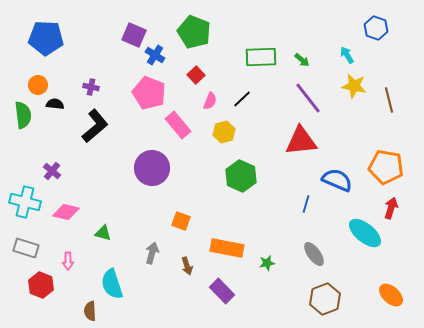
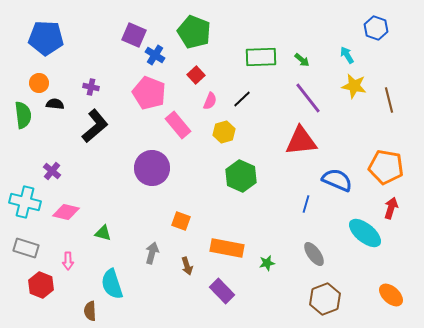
orange circle at (38, 85): moved 1 px right, 2 px up
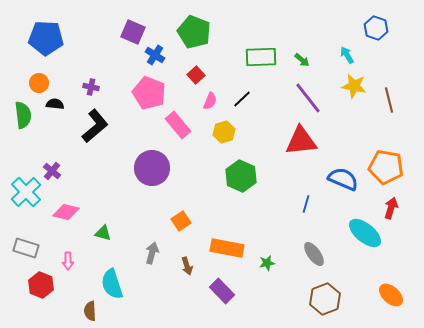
purple square at (134, 35): moved 1 px left, 3 px up
blue semicircle at (337, 180): moved 6 px right, 1 px up
cyan cross at (25, 202): moved 1 px right, 10 px up; rotated 32 degrees clockwise
orange square at (181, 221): rotated 36 degrees clockwise
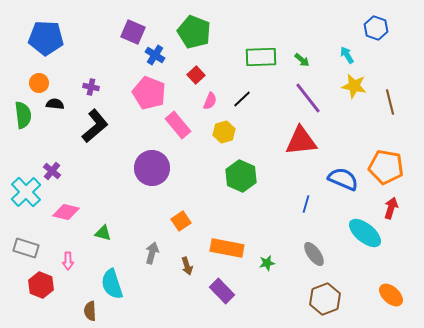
brown line at (389, 100): moved 1 px right, 2 px down
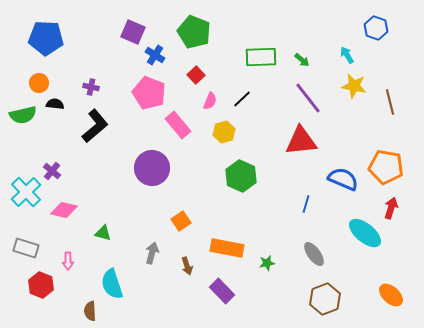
green semicircle at (23, 115): rotated 84 degrees clockwise
pink diamond at (66, 212): moved 2 px left, 2 px up
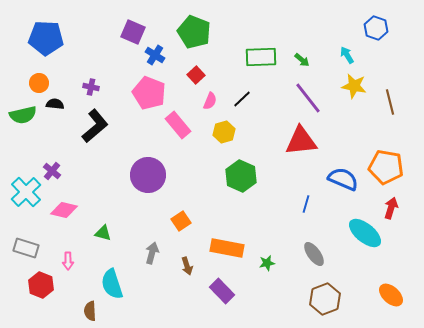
purple circle at (152, 168): moved 4 px left, 7 px down
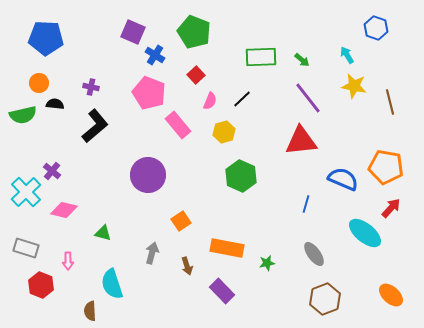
red arrow at (391, 208): rotated 25 degrees clockwise
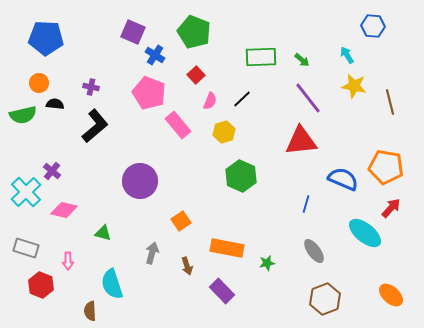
blue hexagon at (376, 28): moved 3 px left, 2 px up; rotated 15 degrees counterclockwise
purple circle at (148, 175): moved 8 px left, 6 px down
gray ellipse at (314, 254): moved 3 px up
